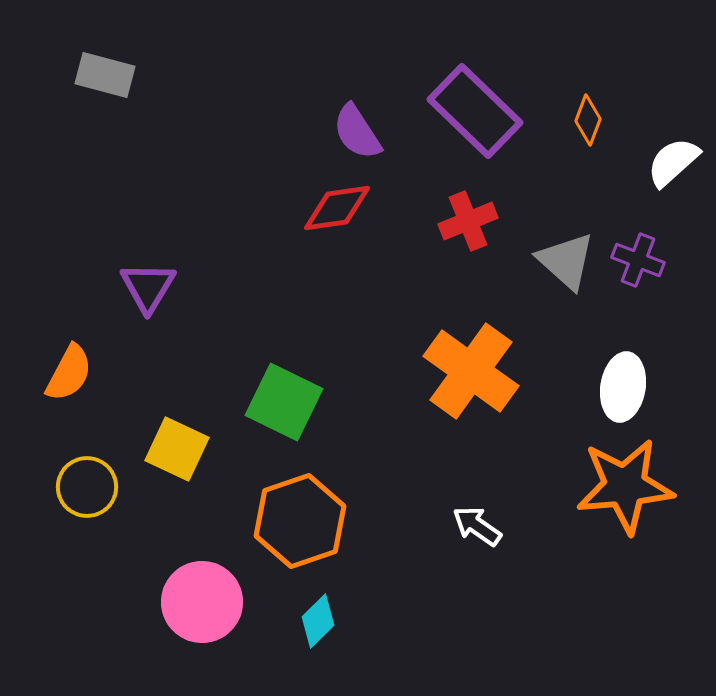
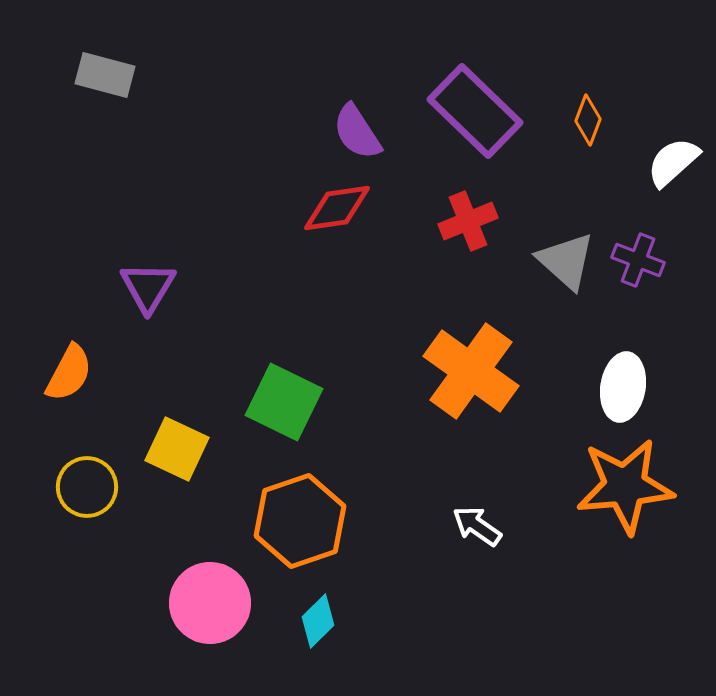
pink circle: moved 8 px right, 1 px down
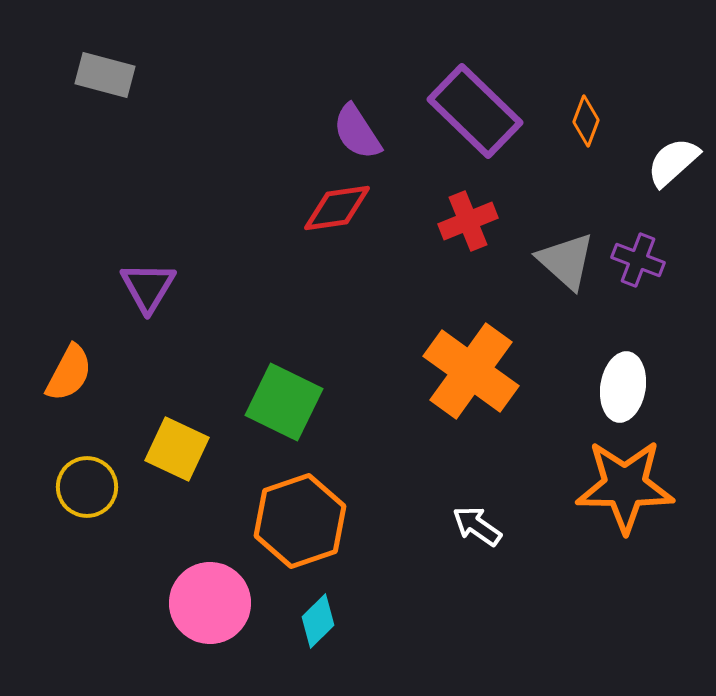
orange diamond: moved 2 px left, 1 px down
orange star: rotated 6 degrees clockwise
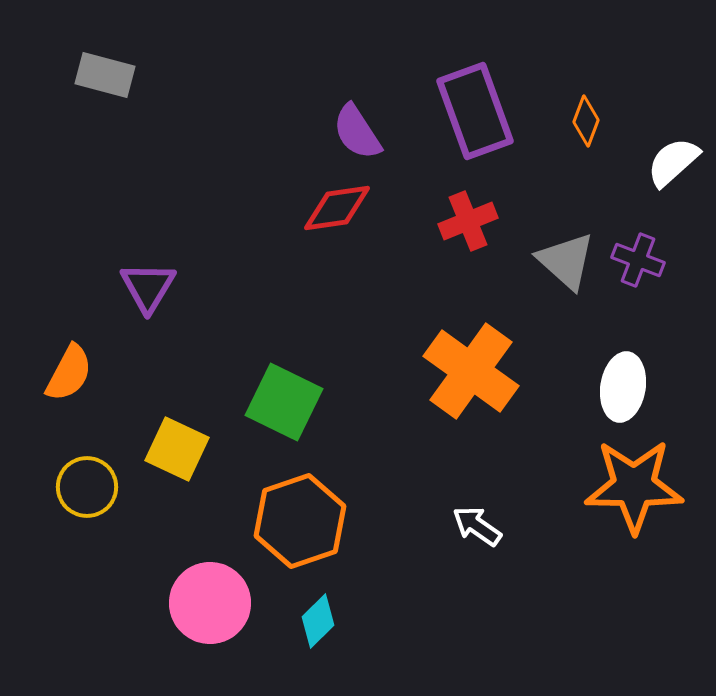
purple rectangle: rotated 26 degrees clockwise
orange star: moved 9 px right
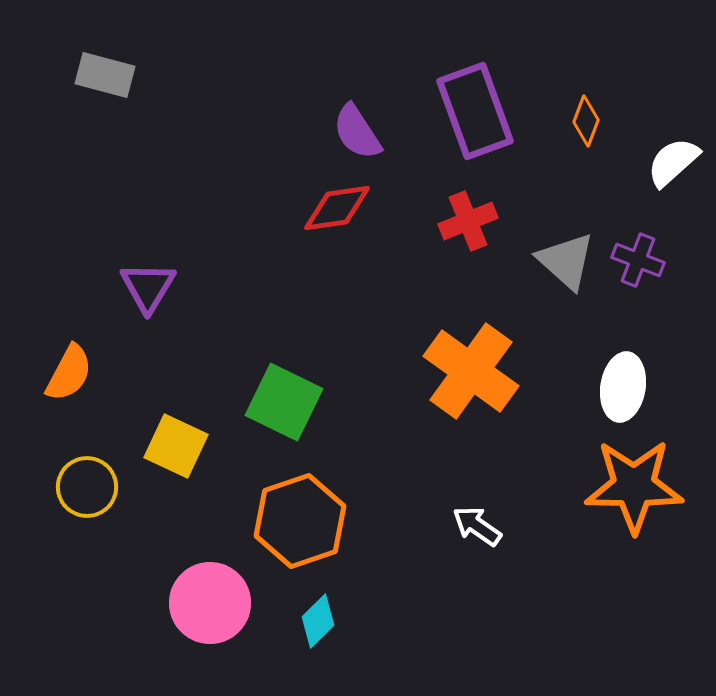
yellow square: moved 1 px left, 3 px up
